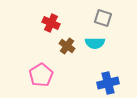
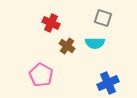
pink pentagon: rotated 10 degrees counterclockwise
blue cross: rotated 10 degrees counterclockwise
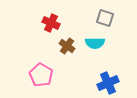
gray square: moved 2 px right
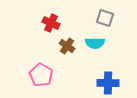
blue cross: rotated 25 degrees clockwise
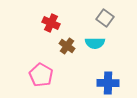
gray square: rotated 18 degrees clockwise
